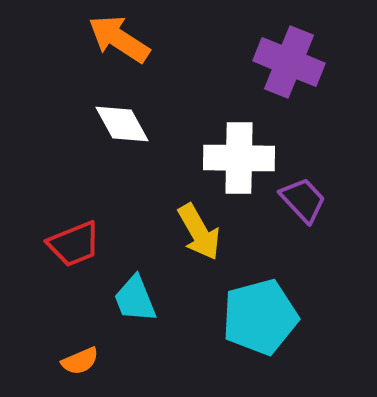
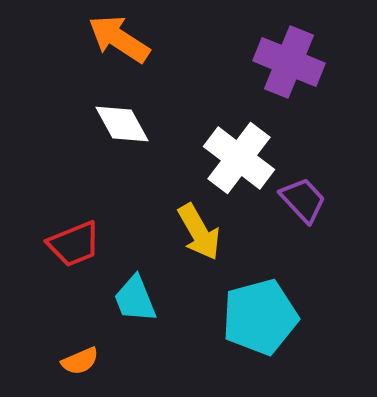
white cross: rotated 36 degrees clockwise
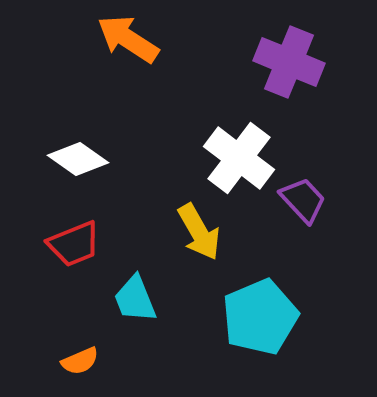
orange arrow: moved 9 px right
white diamond: moved 44 px left, 35 px down; rotated 26 degrees counterclockwise
cyan pentagon: rotated 8 degrees counterclockwise
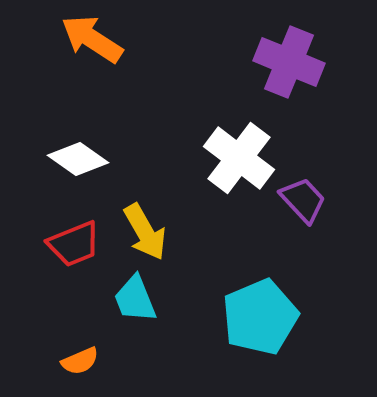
orange arrow: moved 36 px left
yellow arrow: moved 54 px left
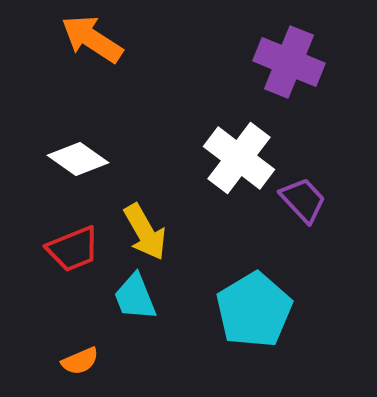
red trapezoid: moved 1 px left, 5 px down
cyan trapezoid: moved 2 px up
cyan pentagon: moved 6 px left, 7 px up; rotated 8 degrees counterclockwise
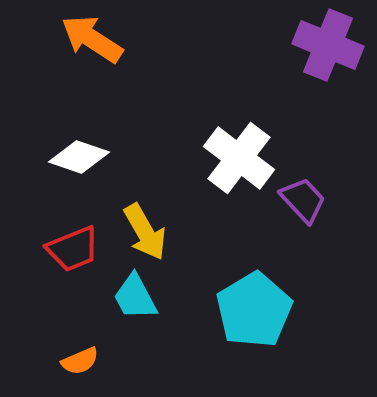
purple cross: moved 39 px right, 17 px up
white diamond: moved 1 px right, 2 px up; rotated 16 degrees counterclockwise
cyan trapezoid: rotated 6 degrees counterclockwise
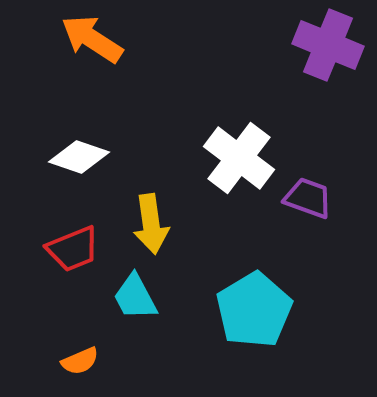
purple trapezoid: moved 5 px right, 2 px up; rotated 27 degrees counterclockwise
yellow arrow: moved 6 px right, 8 px up; rotated 22 degrees clockwise
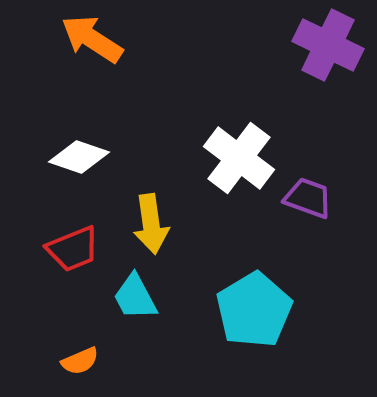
purple cross: rotated 4 degrees clockwise
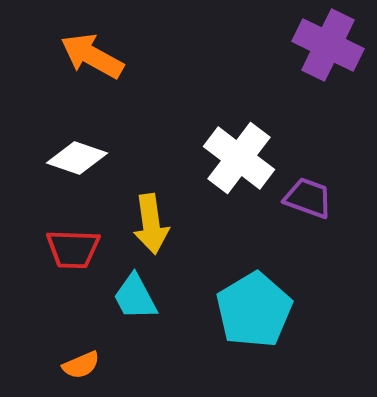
orange arrow: moved 17 px down; rotated 4 degrees counterclockwise
white diamond: moved 2 px left, 1 px down
red trapezoid: rotated 24 degrees clockwise
orange semicircle: moved 1 px right, 4 px down
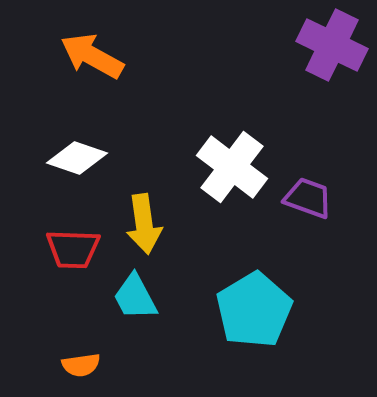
purple cross: moved 4 px right
white cross: moved 7 px left, 9 px down
yellow arrow: moved 7 px left
orange semicircle: rotated 15 degrees clockwise
